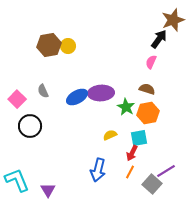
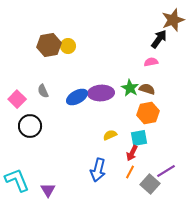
pink semicircle: rotated 56 degrees clockwise
green star: moved 4 px right, 19 px up
gray square: moved 2 px left
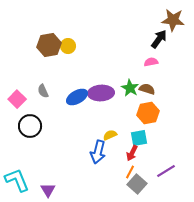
brown star: rotated 25 degrees clockwise
blue arrow: moved 18 px up
gray square: moved 13 px left
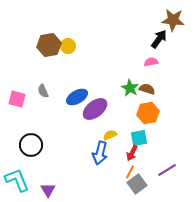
purple ellipse: moved 6 px left, 16 px down; rotated 35 degrees counterclockwise
pink square: rotated 30 degrees counterclockwise
black circle: moved 1 px right, 19 px down
blue arrow: moved 2 px right, 1 px down
purple line: moved 1 px right, 1 px up
gray square: rotated 12 degrees clockwise
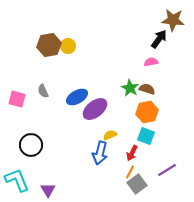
orange hexagon: moved 1 px left, 1 px up
cyan square: moved 7 px right, 2 px up; rotated 30 degrees clockwise
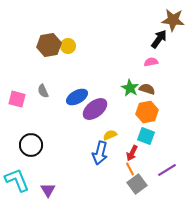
orange line: moved 3 px up; rotated 56 degrees counterclockwise
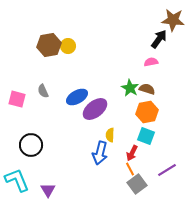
yellow semicircle: rotated 64 degrees counterclockwise
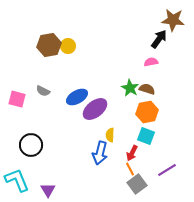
gray semicircle: rotated 40 degrees counterclockwise
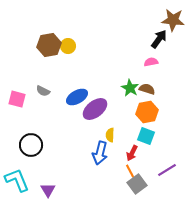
orange line: moved 2 px down
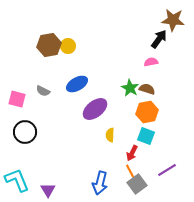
blue ellipse: moved 13 px up
black circle: moved 6 px left, 13 px up
blue arrow: moved 30 px down
